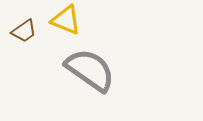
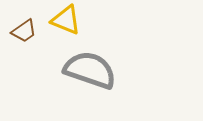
gray semicircle: rotated 16 degrees counterclockwise
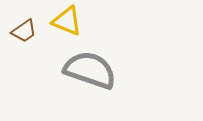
yellow triangle: moved 1 px right, 1 px down
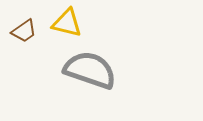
yellow triangle: moved 2 px down; rotated 8 degrees counterclockwise
